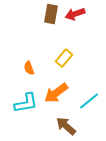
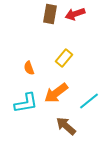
brown rectangle: moved 1 px left
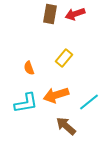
orange arrow: moved 2 px down; rotated 20 degrees clockwise
cyan line: moved 1 px down
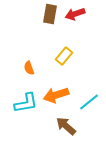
yellow rectangle: moved 2 px up
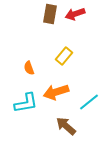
orange arrow: moved 3 px up
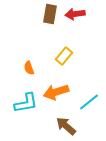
red arrow: rotated 12 degrees clockwise
